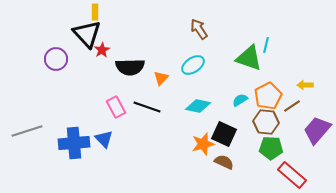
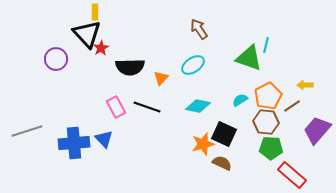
red star: moved 1 px left, 2 px up
brown semicircle: moved 2 px left, 1 px down
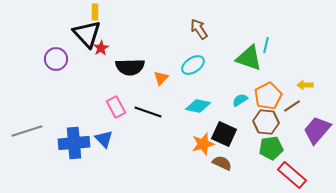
black line: moved 1 px right, 5 px down
green pentagon: rotated 10 degrees counterclockwise
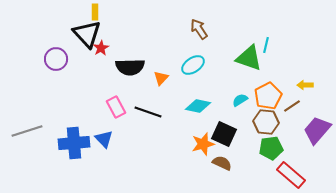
red rectangle: moved 1 px left
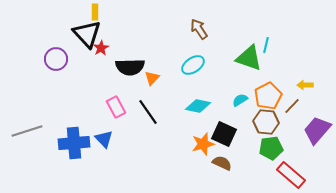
orange triangle: moved 9 px left
brown line: rotated 12 degrees counterclockwise
black line: rotated 36 degrees clockwise
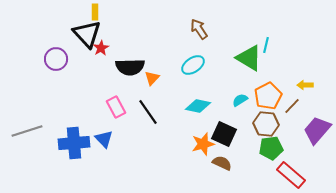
green triangle: rotated 12 degrees clockwise
brown hexagon: moved 2 px down
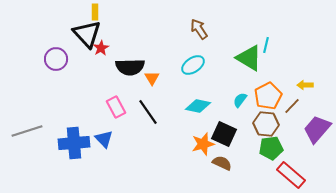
orange triangle: rotated 14 degrees counterclockwise
cyan semicircle: rotated 21 degrees counterclockwise
purple trapezoid: moved 1 px up
